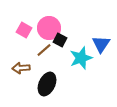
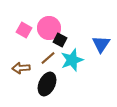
brown line: moved 4 px right, 8 px down
cyan star: moved 9 px left, 2 px down
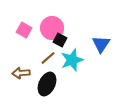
pink circle: moved 3 px right
brown arrow: moved 5 px down
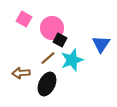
pink square: moved 11 px up
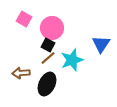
black square: moved 12 px left, 5 px down
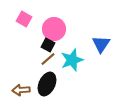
pink circle: moved 2 px right, 1 px down
brown line: moved 1 px down
brown arrow: moved 17 px down
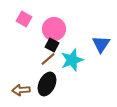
black square: moved 4 px right
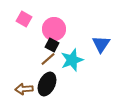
brown arrow: moved 3 px right, 1 px up
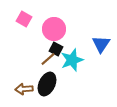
black square: moved 4 px right, 4 px down
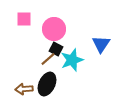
pink square: rotated 28 degrees counterclockwise
